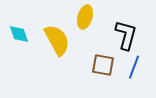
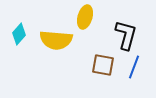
cyan diamond: rotated 60 degrees clockwise
yellow semicircle: moved 1 px left; rotated 124 degrees clockwise
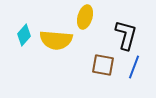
cyan diamond: moved 5 px right, 1 px down
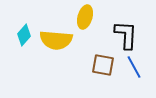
black L-shape: rotated 12 degrees counterclockwise
blue line: rotated 50 degrees counterclockwise
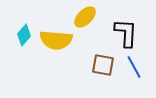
yellow ellipse: rotated 30 degrees clockwise
black L-shape: moved 2 px up
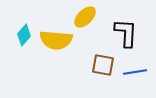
blue line: moved 1 px right, 5 px down; rotated 70 degrees counterclockwise
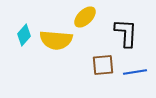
brown square: rotated 15 degrees counterclockwise
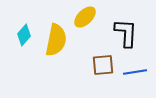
yellow semicircle: rotated 84 degrees counterclockwise
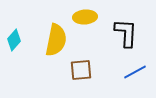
yellow ellipse: rotated 40 degrees clockwise
cyan diamond: moved 10 px left, 5 px down
brown square: moved 22 px left, 5 px down
blue line: rotated 20 degrees counterclockwise
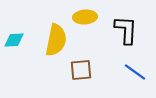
black L-shape: moved 3 px up
cyan diamond: rotated 45 degrees clockwise
blue line: rotated 65 degrees clockwise
